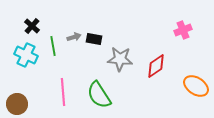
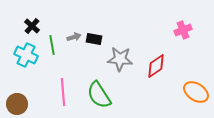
green line: moved 1 px left, 1 px up
orange ellipse: moved 6 px down
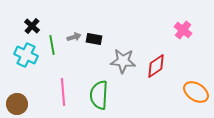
pink cross: rotated 30 degrees counterclockwise
gray star: moved 3 px right, 2 px down
green semicircle: rotated 36 degrees clockwise
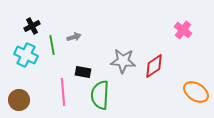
black cross: rotated 21 degrees clockwise
black rectangle: moved 11 px left, 33 px down
red diamond: moved 2 px left
green semicircle: moved 1 px right
brown circle: moved 2 px right, 4 px up
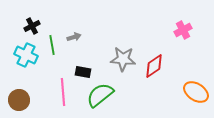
pink cross: rotated 24 degrees clockwise
gray star: moved 2 px up
green semicircle: rotated 48 degrees clockwise
